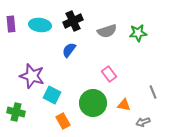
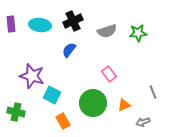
orange triangle: rotated 32 degrees counterclockwise
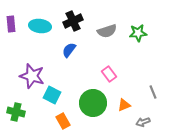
cyan ellipse: moved 1 px down
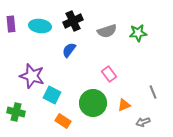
orange rectangle: rotated 28 degrees counterclockwise
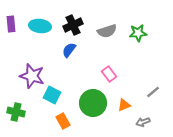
black cross: moved 4 px down
gray line: rotated 72 degrees clockwise
orange rectangle: rotated 28 degrees clockwise
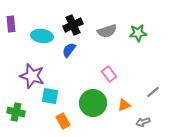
cyan ellipse: moved 2 px right, 10 px down
cyan square: moved 2 px left, 1 px down; rotated 18 degrees counterclockwise
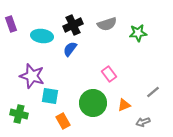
purple rectangle: rotated 14 degrees counterclockwise
gray semicircle: moved 7 px up
blue semicircle: moved 1 px right, 1 px up
green cross: moved 3 px right, 2 px down
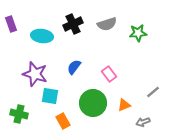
black cross: moved 1 px up
blue semicircle: moved 4 px right, 18 px down
purple star: moved 3 px right, 2 px up
